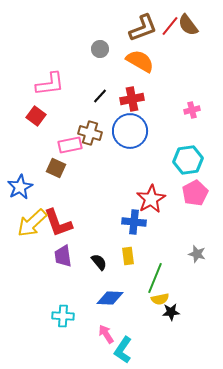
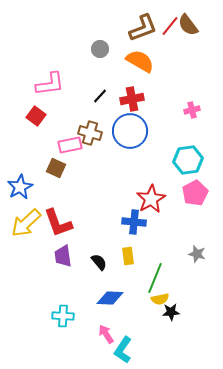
yellow arrow: moved 6 px left
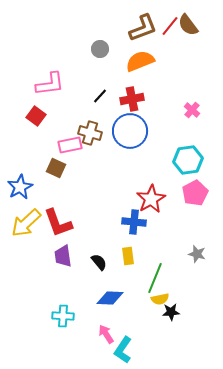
orange semicircle: rotated 52 degrees counterclockwise
pink cross: rotated 35 degrees counterclockwise
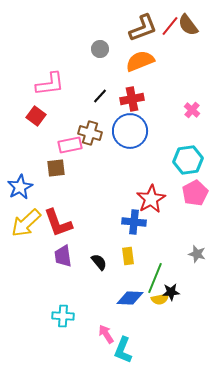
brown square: rotated 30 degrees counterclockwise
blue diamond: moved 20 px right
black star: moved 20 px up
cyan L-shape: rotated 12 degrees counterclockwise
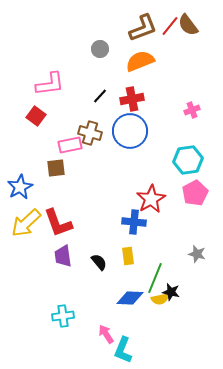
pink cross: rotated 28 degrees clockwise
black star: rotated 18 degrees clockwise
cyan cross: rotated 10 degrees counterclockwise
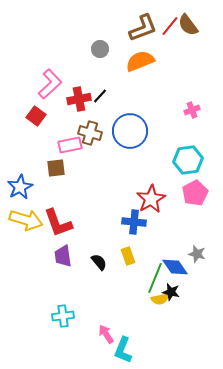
pink L-shape: rotated 36 degrees counterclockwise
red cross: moved 53 px left
yellow arrow: moved 3 px up; rotated 120 degrees counterclockwise
yellow rectangle: rotated 12 degrees counterclockwise
blue diamond: moved 45 px right, 31 px up; rotated 52 degrees clockwise
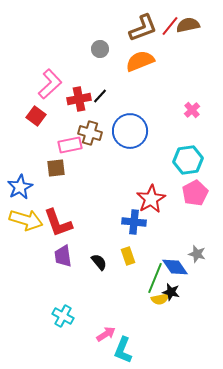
brown semicircle: rotated 115 degrees clockwise
pink cross: rotated 21 degrees counterclockwise
cyan cross: rotated 35 degrees clockwise
pink arrow: rotated 90 degrees clockwise
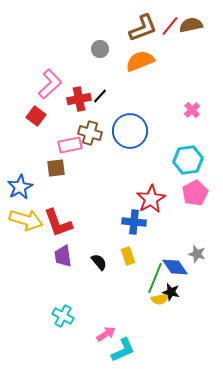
brown semicircle: moved 3 px right
cyan L-shape: rotated 136 degrees counterclockwise
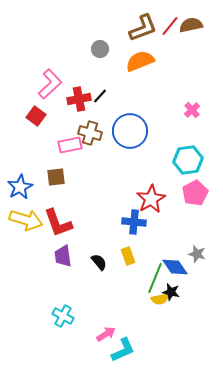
brown square: moved 9 px down
